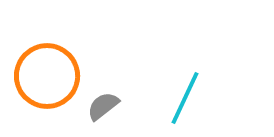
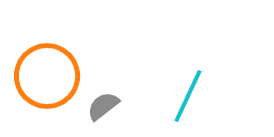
cyan line: moved 3 px right, 2 px up
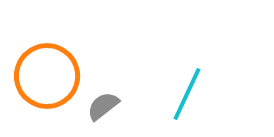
cyan line: moved 1 px left, 2 px up
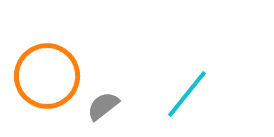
cyan line: rotated 14 degrees clockwise
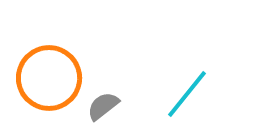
orange circle: moved 2 px right, 2 px down
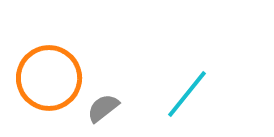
gray semicircle: moved 2 px down
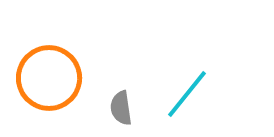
gray semicircle: moved 18 px right; rotated 60 degrees counterclockwise
